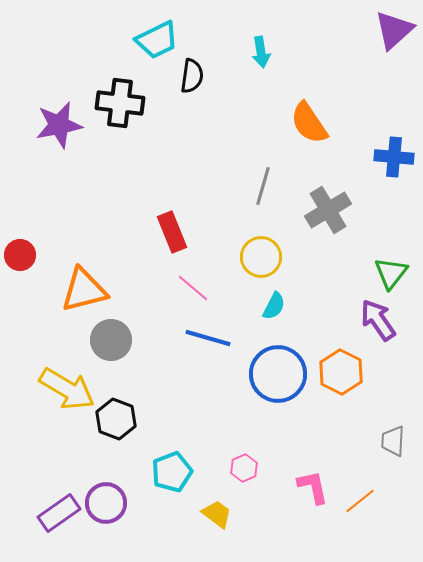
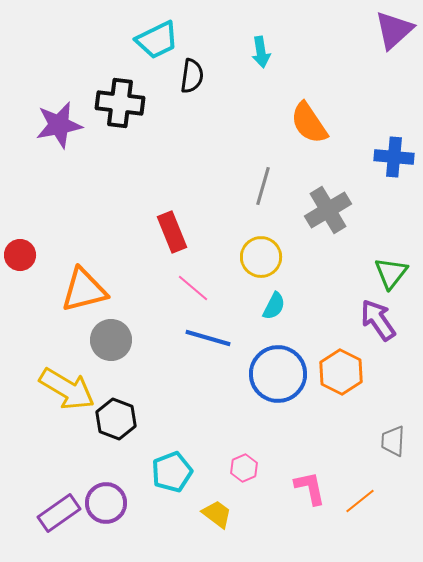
pink L-shape: moved 3 px left, 1 px down
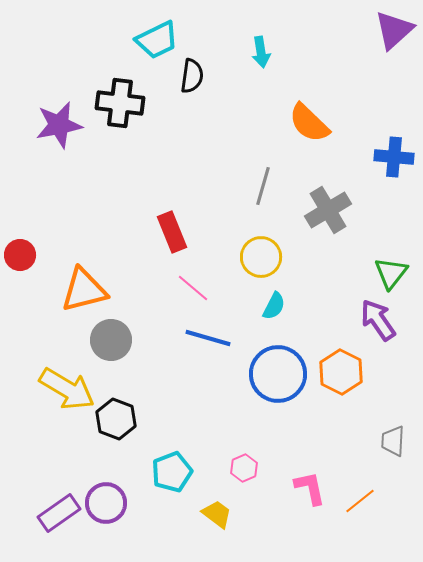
orange semicircle: rotated 12 degrees counterclockwise
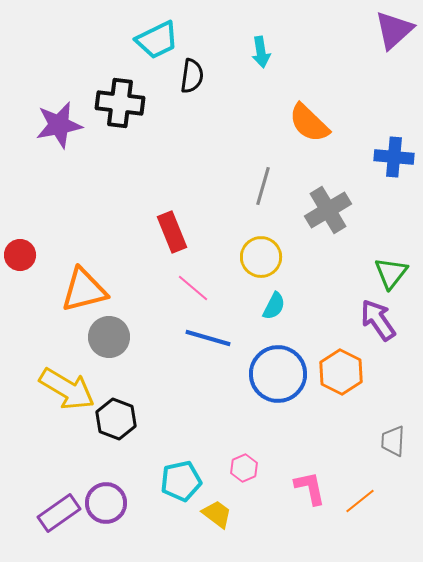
gray circle: moved 2 px left, 3 px up
cyan pentagon: moved 9 px right, 9 px down; rotated 9 degrees clockwise
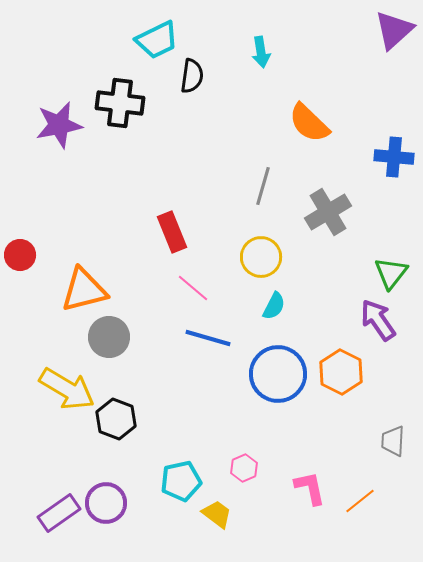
gray cross: moved 2 px down
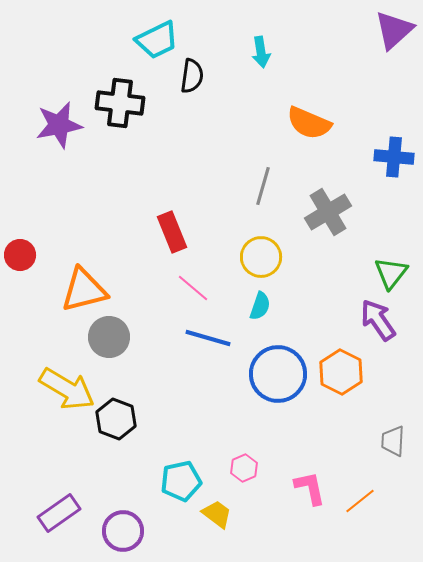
orange semicircle: rotated 21 degrees counterclockwise
cyan semicircle: moved 14 px left; rotated 8 degrees counterclockwise
purple circle: moved 17 px right, 28 px down
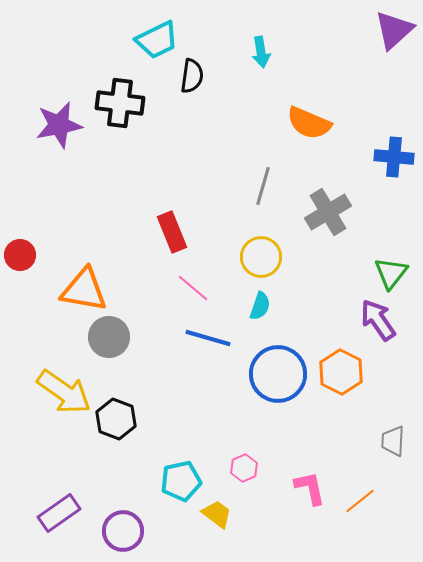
orange triangle: rotated 24 degrees clockwise
yellow arrow: moved 3 px left, 3 px down; rotated 4 degrees clockwise
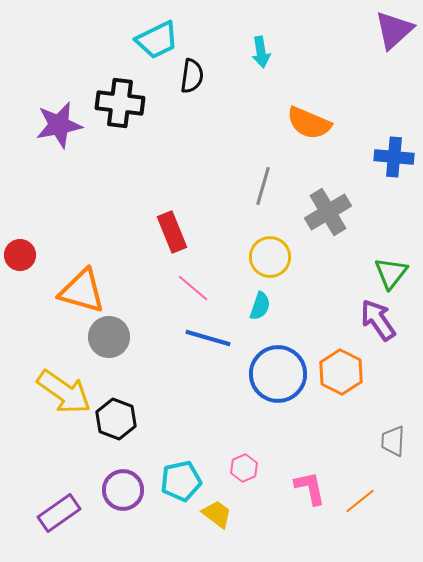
yellow circle: moved 9 px right
orange triangle: moved 2 px left, 1 px down; rotated 6 degrees clockwise
purple circle: moved 41 px up
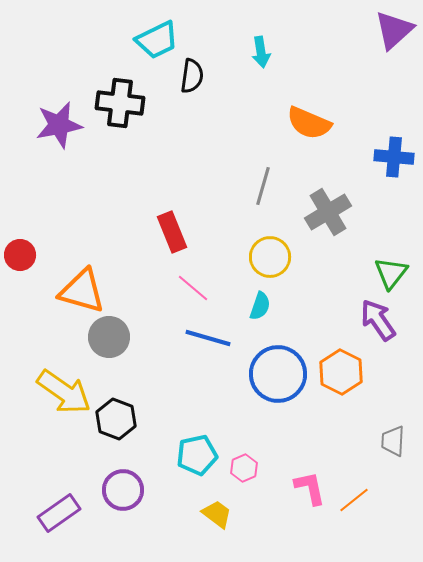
cyan pentagon: moved 16 px right, 26 px up
orange line: moved 6 px left, 1 px up
